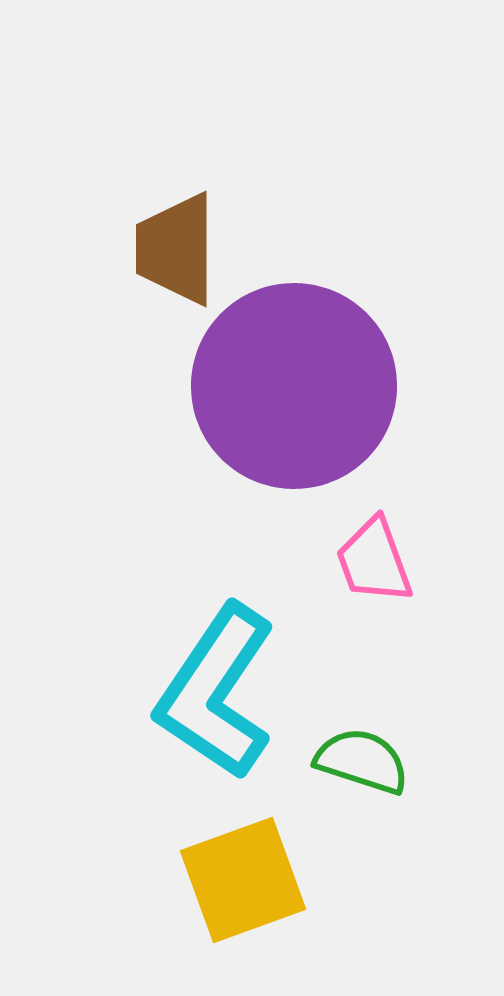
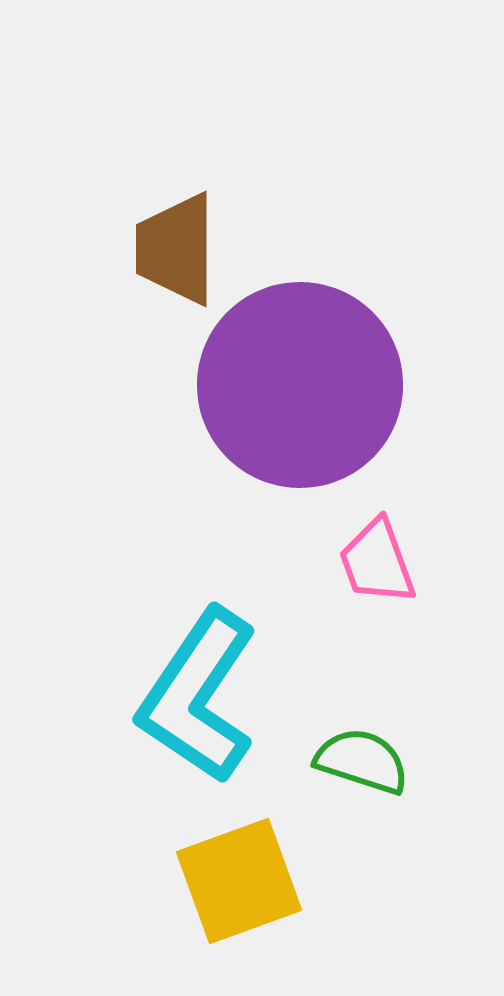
purple circle: moved 6 px right, 1 px up
pink trapezoid: moved 3 px right, 1 px down
cyan L-shape: moved 18 px left, 4 px down
yellow square: moved 4 px left, 1 px down
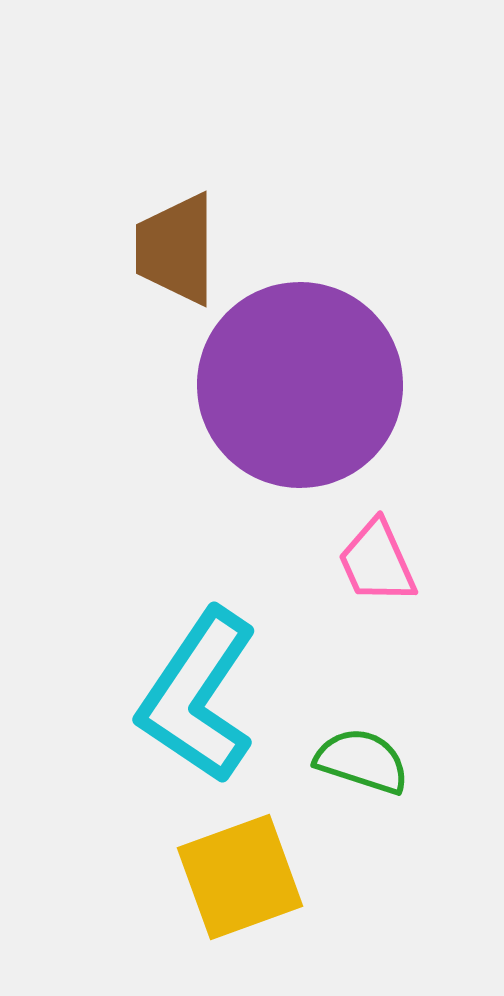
pink trapezoid: rotated 4 degrees counterclockwise
yellow square: moved 1 px right, 4 px up
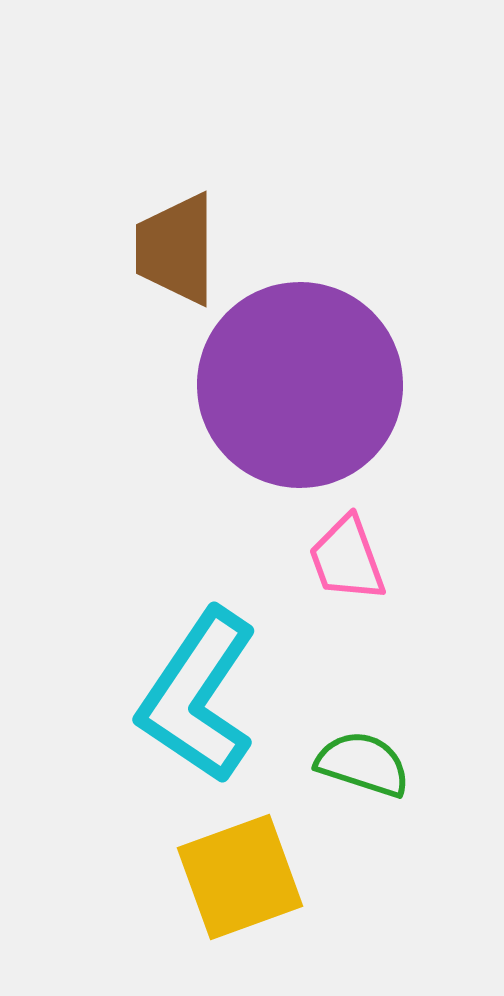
pink trapezoid: moved 30 px left, 3 px up; rotated 4 degrees clockwise
green semicircle: moved 1 px right, 3 px down
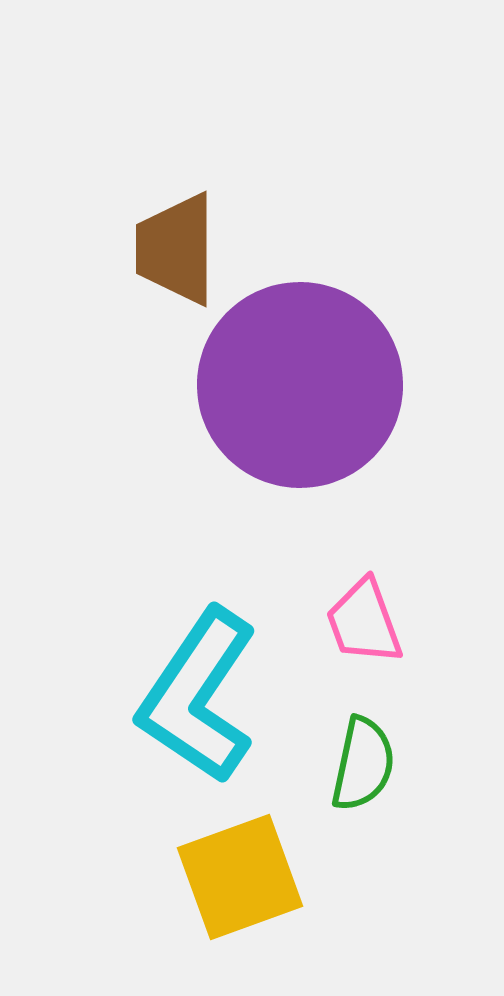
pink trapezoid: moved 17 px right, 63 px down
green semicircle: rotated 84 degrees clockwise
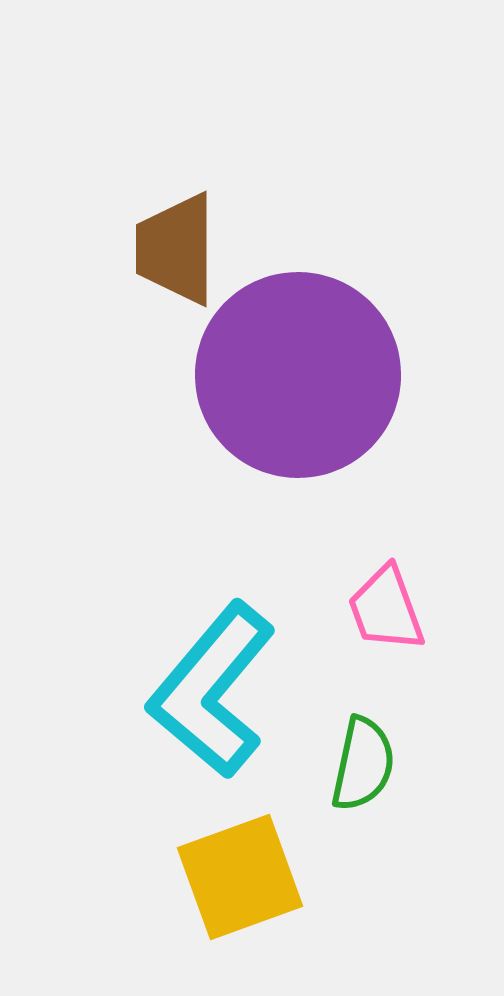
purple circle: moved 2 px left, 10 px up
pink trapezoid: moved 22 px right, 13 px up
cyan L-shape: moved 14 px right, 6 px up; rotated 6 degrees clockwise
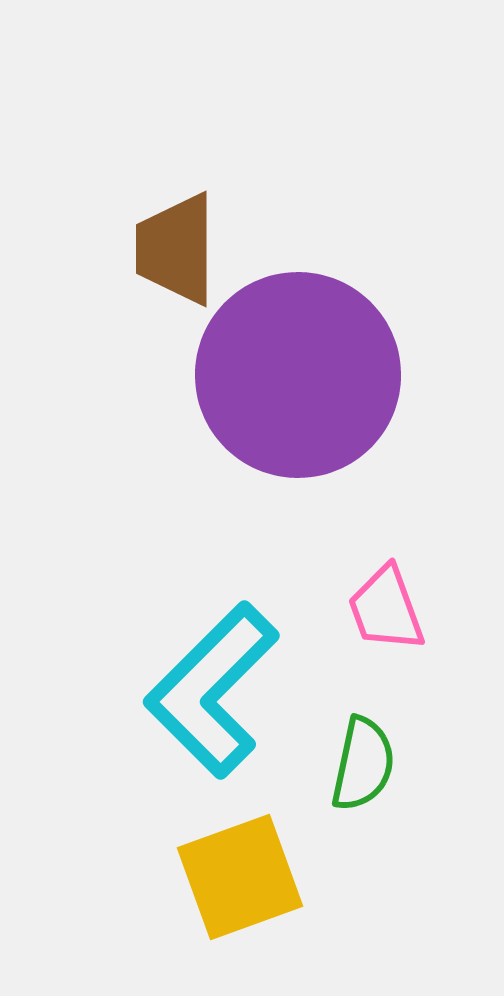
cyan L-shape: rotated 5 degrees clockwise
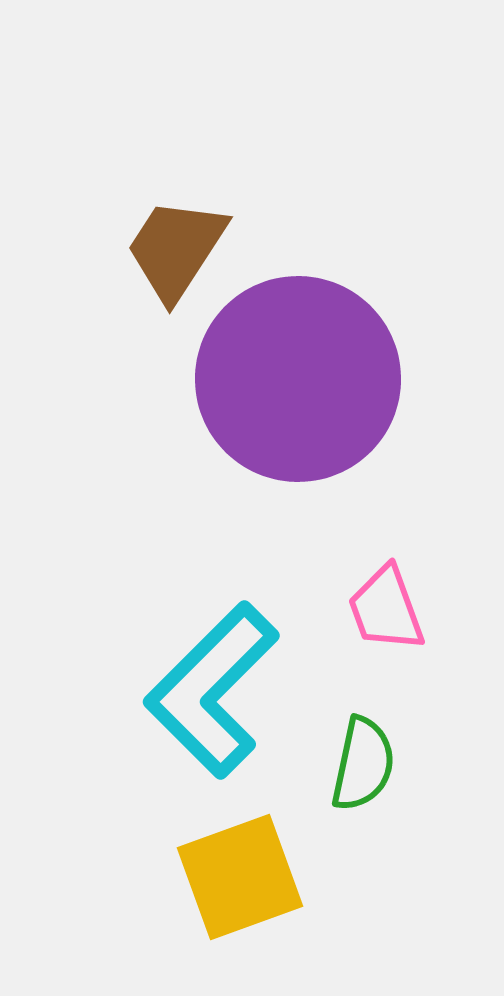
brown trapezoid: rotated 33 degrees clockwise
purple circle: moved 4 px down
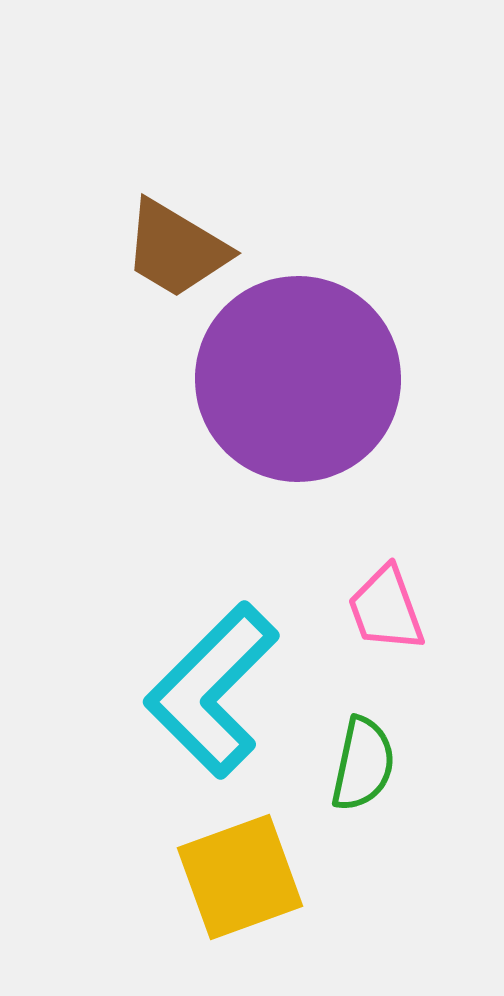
brown trapezoid: rotated 92 degrees counterclockwise
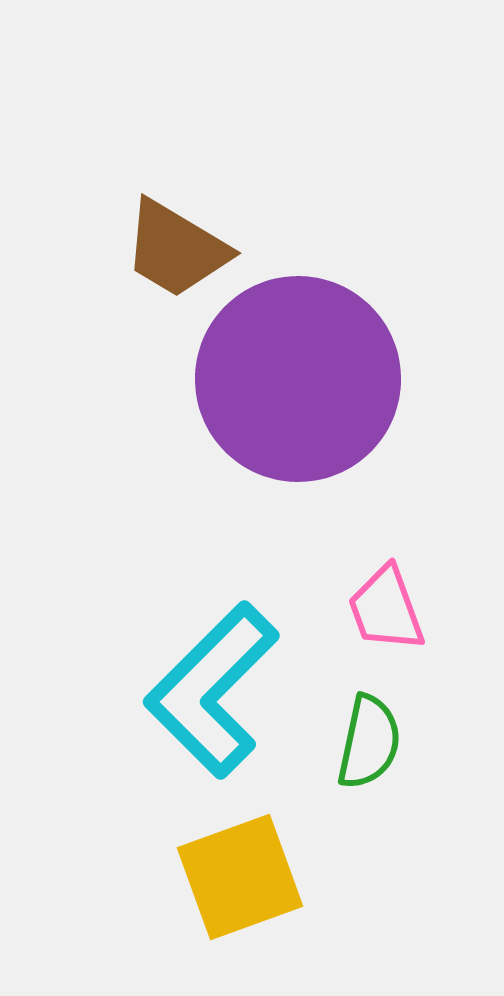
green semicircle: moved 6 px right, 22 px up
